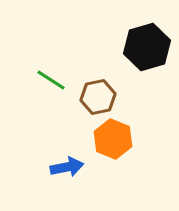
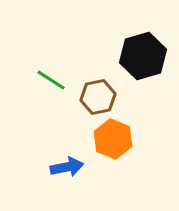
black hexagon: moved 4 px left, 9 px down
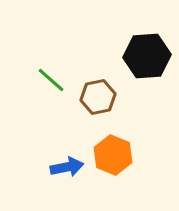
black hexagon: moved 4 px right; rotated 12 degrees clockwise
green line: rotated 8 degrees clockwise
orange hexagon: moved 16 px down
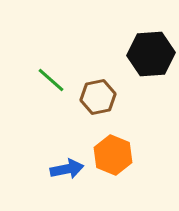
black hexagon: moved 4 px right, 2 px up
blue arrow: moved 2 px down
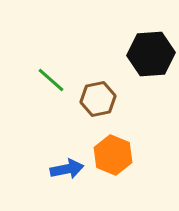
brown hexagon: moved 2 px down
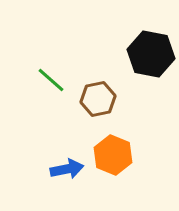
black hexagon: rotated 15 degrees clockwise
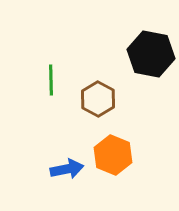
green line: rotated 48 degrees clockwise
brown hexagon: rotated 20 degrees counterclockwise
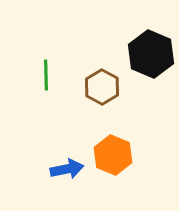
black hexagon: rotated 12 degrees clockwise
green line: moved 5 px left, 5 px up
brown hexagon: moved 4 px right, 12 px up
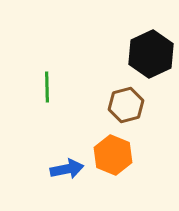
black hexagon: rotated 12 degrees clockwise
green line: moved 1 px right, 12 px down
brown hexagon: moved 24 px right, 18 px down; rotated 16 degrees clockwise
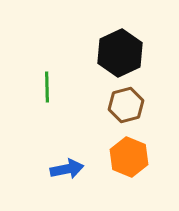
black hexagon: moved 31 px left, 1 px up
orange hexagon: moved 16 px right, 2 px down
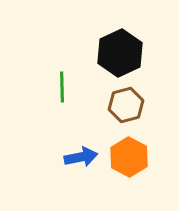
green line: moved 15 px right
orange hexagon: rotated 6 degrees clockwise
blue arrow: moved 14 px right, 12 px up
